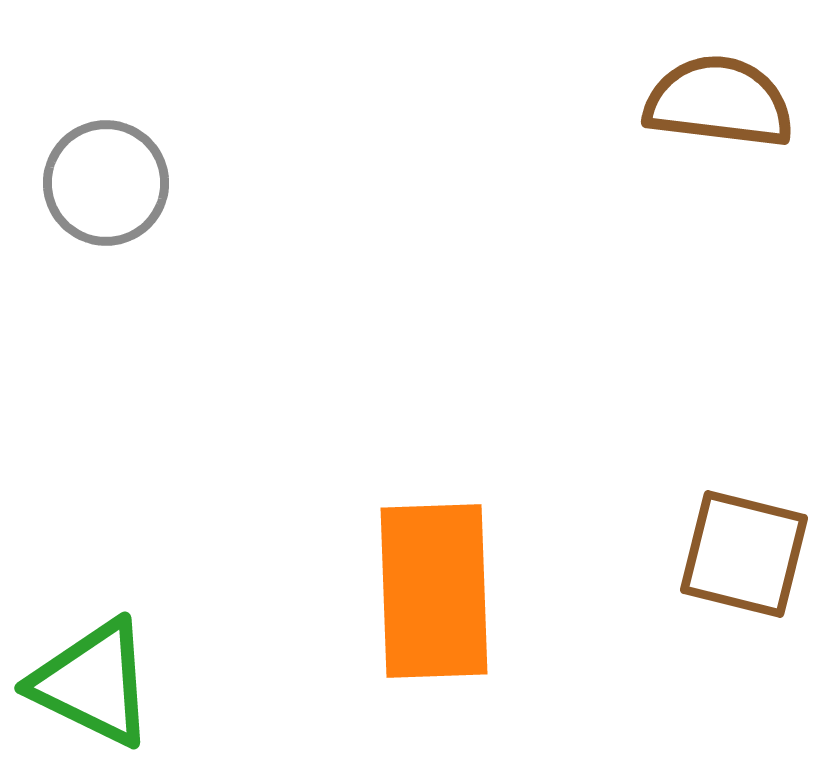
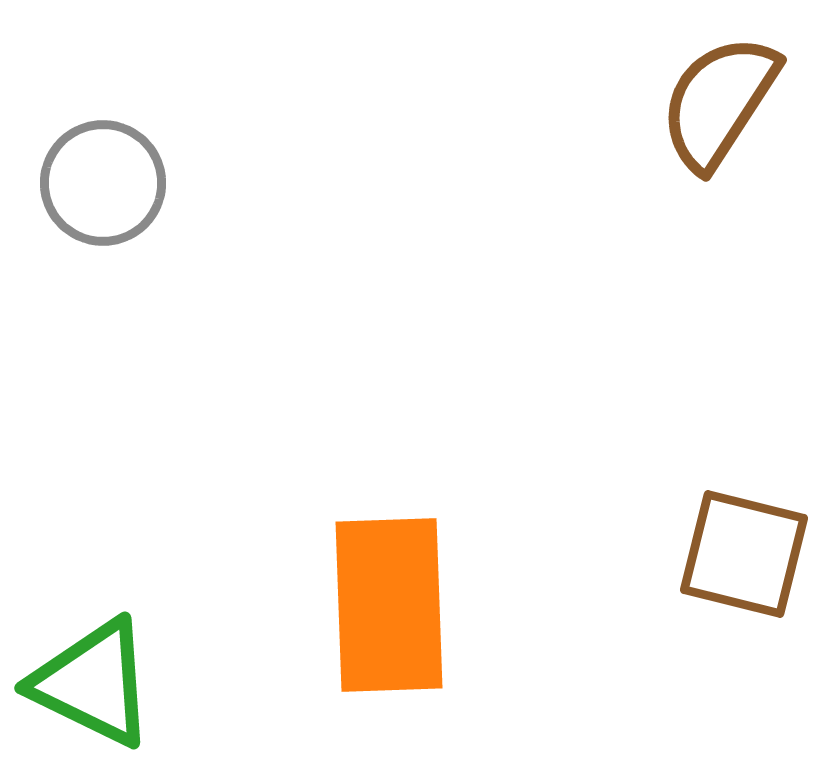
brown semicircle: rotated 64 degrees counterclockwise
gray circle: moved 3 px left
orange rectangle: moved 45 px left, 14 px down
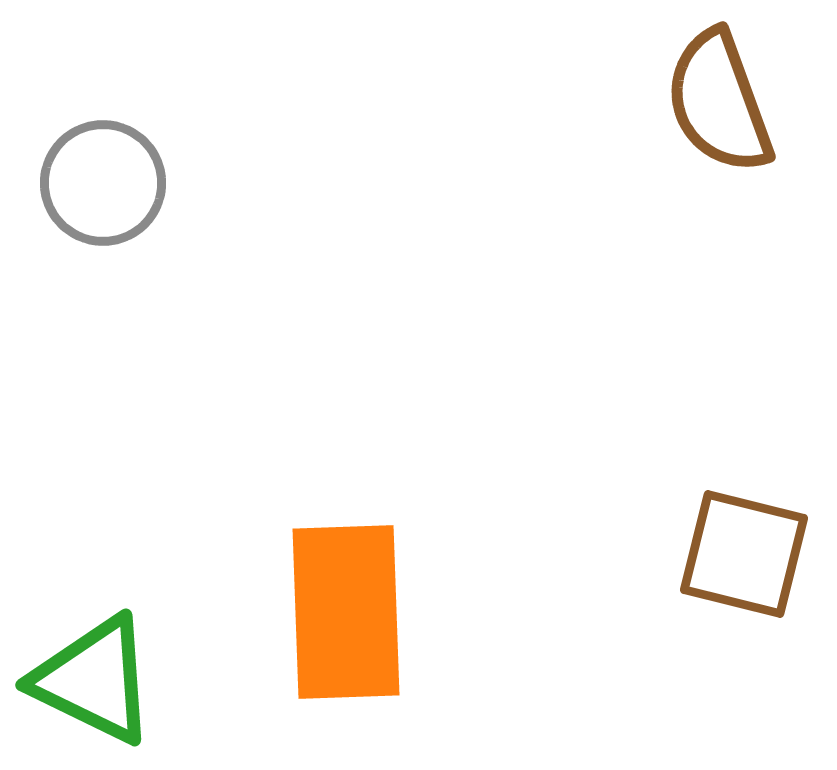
brown semicircle: rotated 53 degrees counterclockwise
orange rectangle: moved 43 px left, 7 px down
green triangle: moved 1 px right, 3 px up
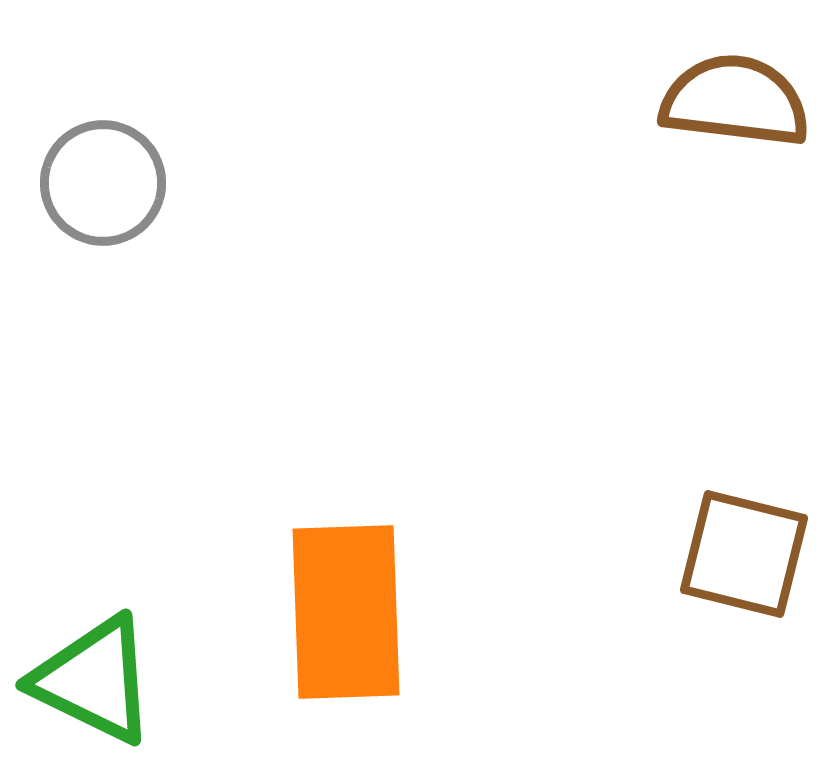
brown semicircle: moved 16 px right, 1 px up; rotated 117 degrees clockwise
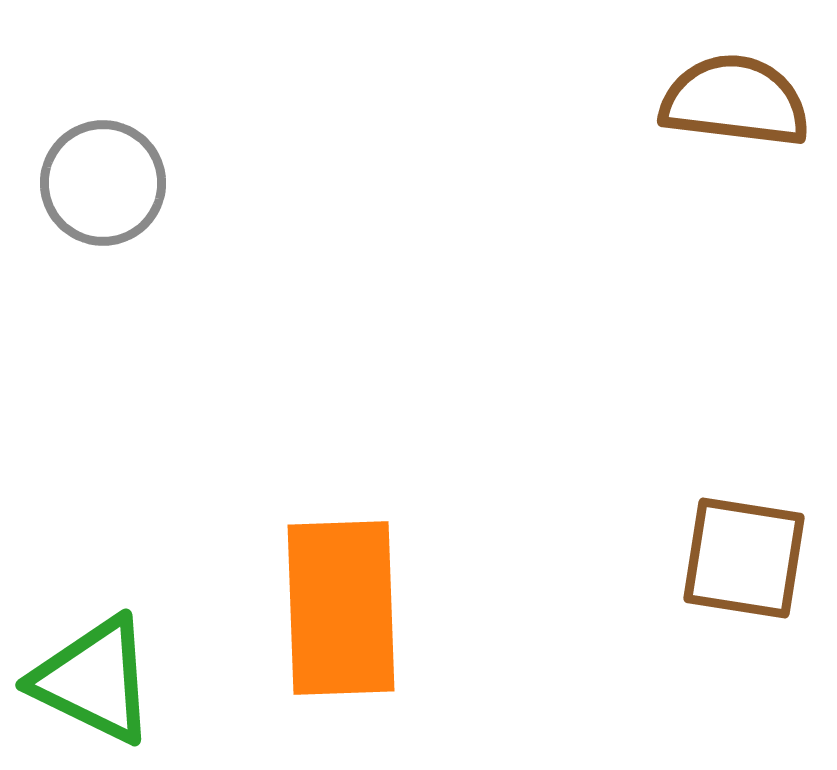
brown square: moved 4 px down; rotated 5 degrees counterclockwise
orange rectangle: moved 5 px left, 4 px up
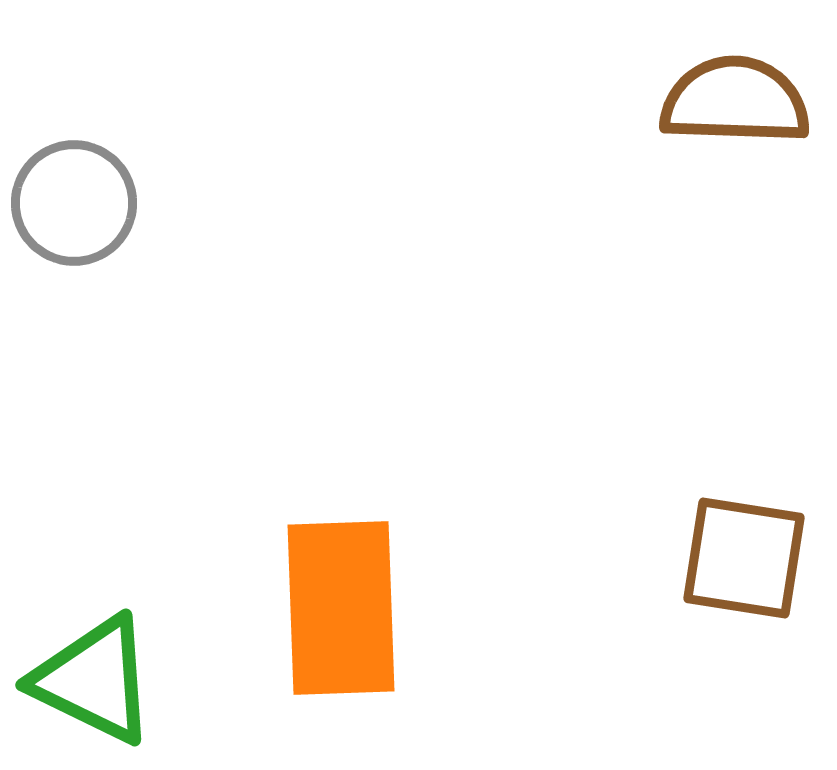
brown semicircle: rotated 5 degrees counterclockwise
gray circle: moved 29 px left, 20 px down
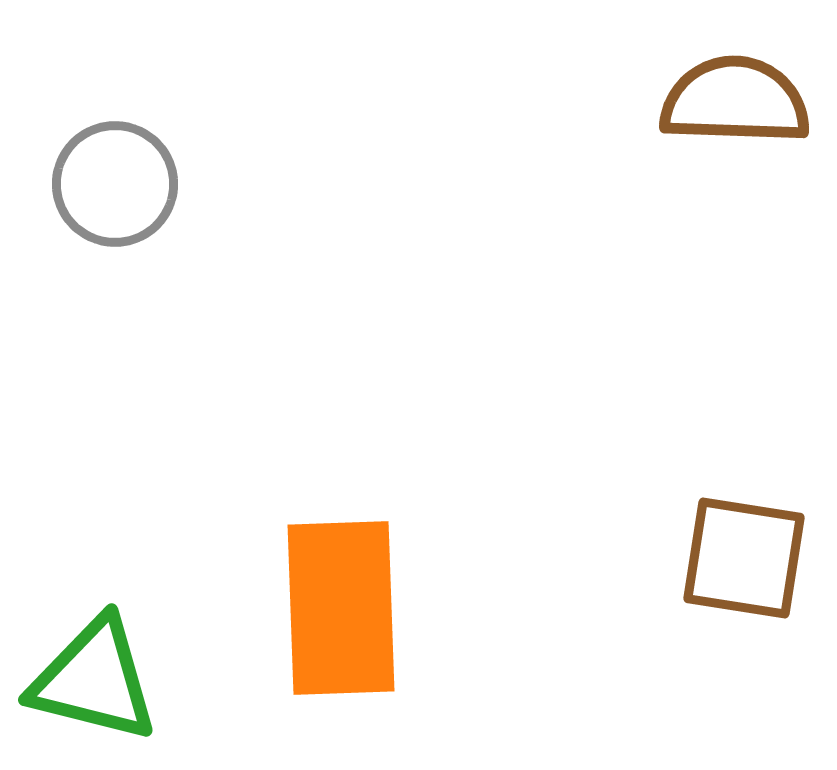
gray circle: moved 41 px right, 19 px up
green triangle: rotated 12 degrees counterclockwise
